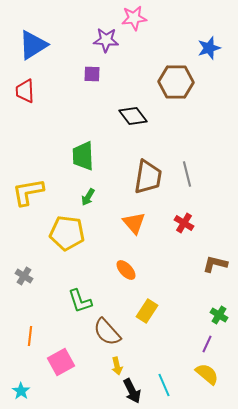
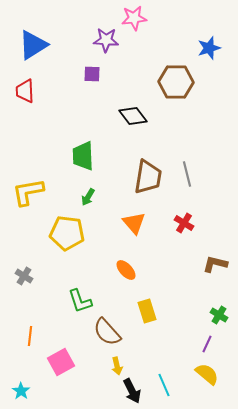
yellow rectangle: rotated 50 degrees counterclockwise
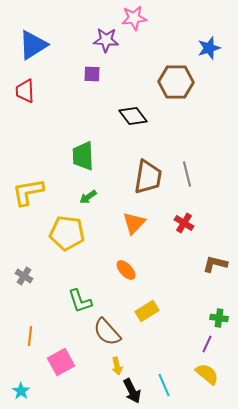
green arrow: rotated 24 degrees clockwise
orange triangle: rotated 25 degrees clockwise
yellow rectangle: rotated 75 degrees clockwise
green cross: moved 3 px down; rotated 24 degrees counterclockwise
